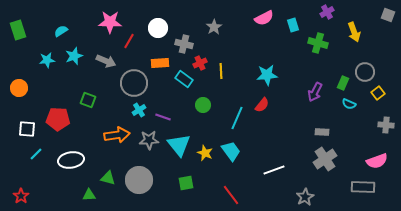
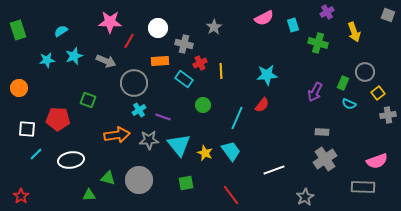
orange rectangle at (160, 63): moved 2 px up
gray cross at (386, 125): moved 2 px right, 10 px up; rotated 14 degrees counterclockwise
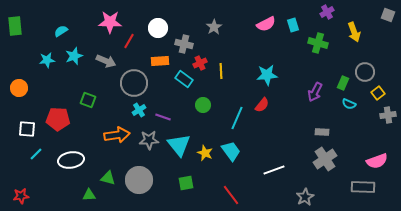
pink semicircle at (264, 18): moved 2 px right, 6 px down
green rectangle at (18, 30): moved 3 px left, 4 px up; rotated 12 degrees clockwise
red star at (21, 196): rotated 28 degrees clockwise
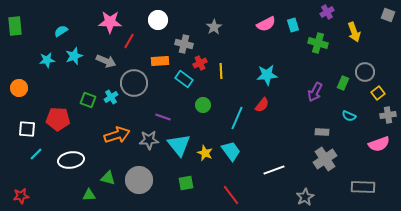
white circle at (158, 28): moved 8 px up
cyan semicircle at (349, 104): moved 12 px down
cyan cross at (139, 110): moved 28 px left, 13 px up
orange arrow at (117, 135): rotated 10 degrees counterclockwise
pink semicircle at (377, 161): moved 2 px right, 17 px up
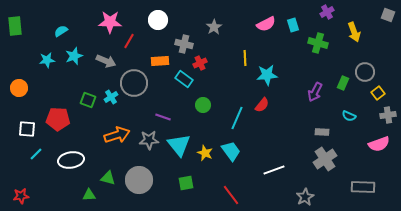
yellow line at (221, 71): moved 24 px right, 13 px up
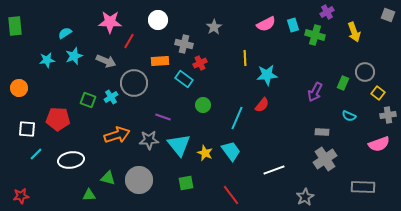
cyan semicircle at (61, 31): moved 4 px right, 2 px down
green cross at (318, 43): moved 3 px left, 8 px up
yellow square at (378, 93): rotated 16 degrees counterclockwise
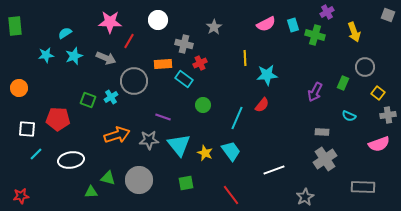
cyan star at (47, 60): moved 1 px left, 5 px up
gray arrow at (106, 61): moved 3 px up
orange rectangle at (160, 61): moved 3 px right, 3 px down
gray circle at (365, 72): moved 5 px up
gray circle at (134, 83): moved 2 px up
green triangle at (89, 195): moved 2 px right, 3 px up
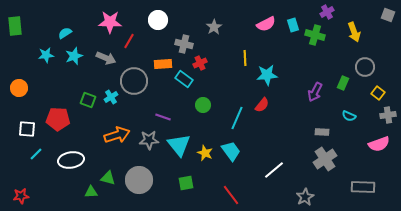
white line at (274, 170): rotated 20 degrees counterclockwise
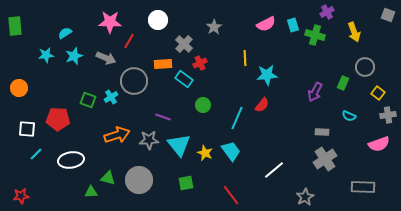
gray cross at (184, 44): rotated 30 degrees clockwise
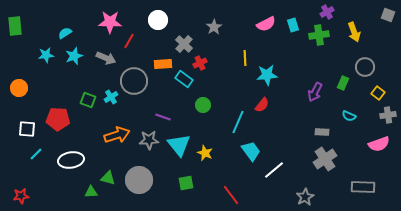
green cross at (315, 35): moved 4 px right; rotated 24 degrees counterclockwise
cyan line at (237, 118): moved 1 px right, 4 px down
cyan trapezoid at (231, 151): moved 20 px right
